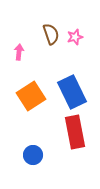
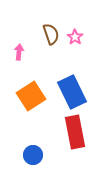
pink star: rotated 21 degrees counterclockwise
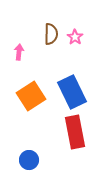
brown semicircle: rotated 20 degrees clockwise
blue circle: moved 4 px left, 5 px down
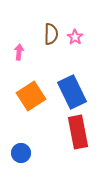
red rectangle: moved 3 px right
blue circle: moved 8 px left, 7 px up
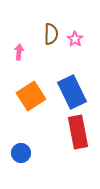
pink star: moved 2 px down
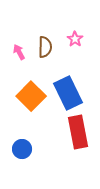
brown semicircle: moved 6 px left, 13 px down
pink arrow: rotated 35 degrees counterclockwise
blue rectangle: moved 4 px left, 1 px down
orange square: rotated 12 degrees counterclockwise
blue circle: moved 1 px right, 4 px up
